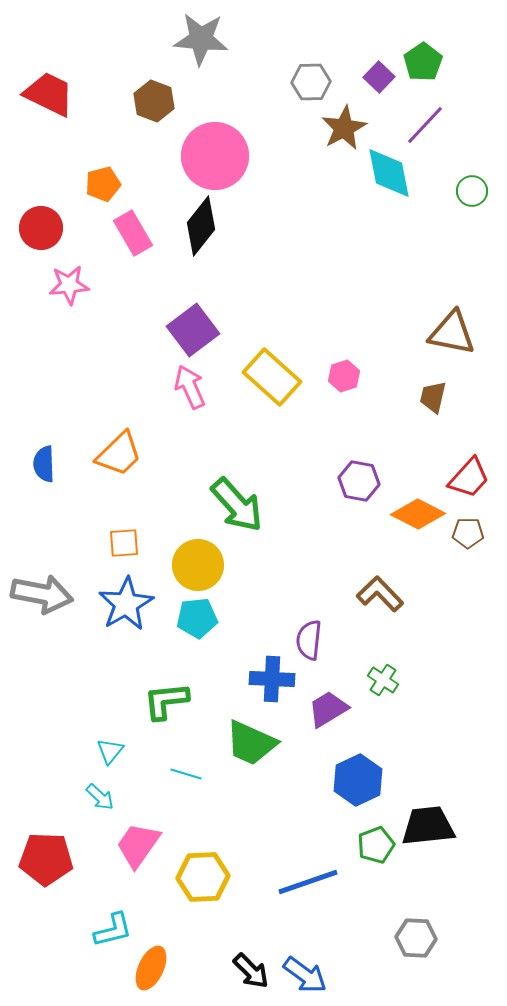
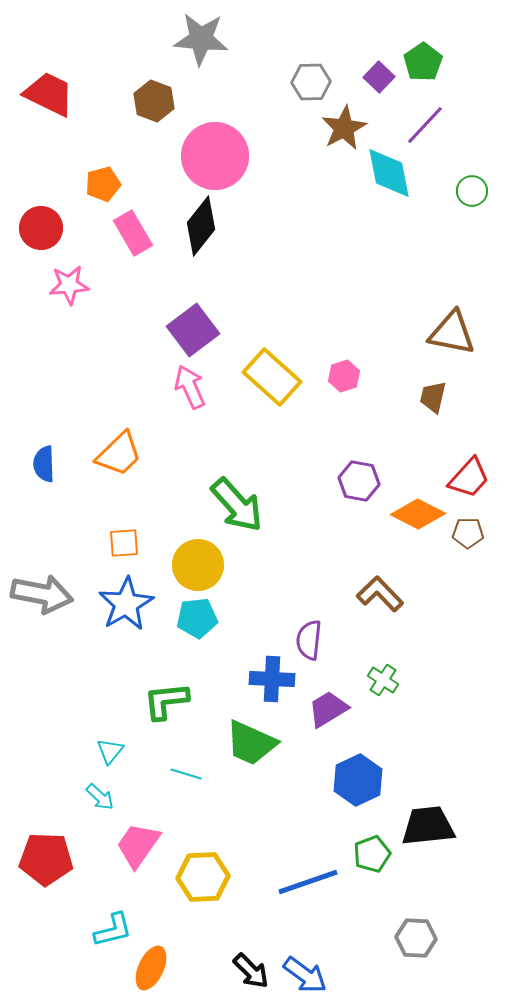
green pentagon at (376, 845): moved 4 px left, 9 px down
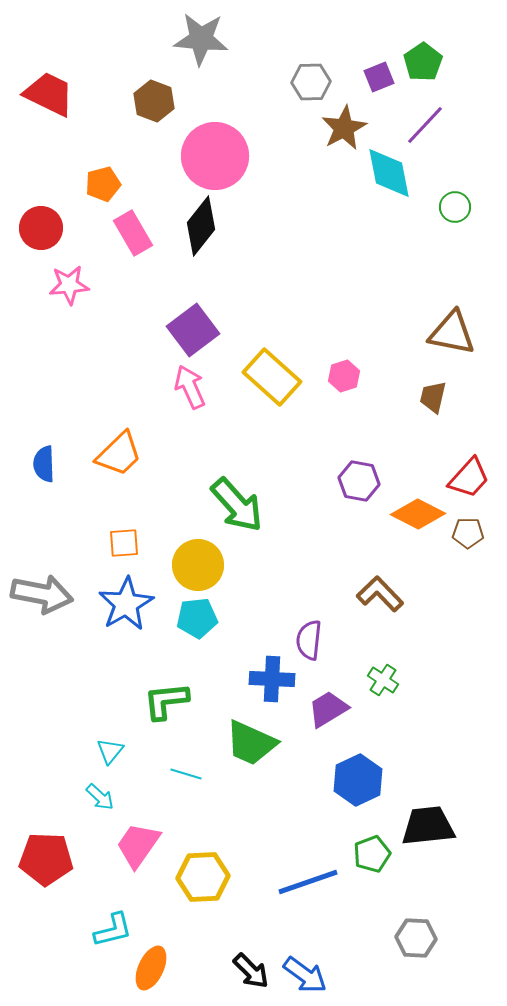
purple square at (379, 77): rotated 24 degrees clockwise
green circle at (472, 191): moved 17 px left, 16 px down
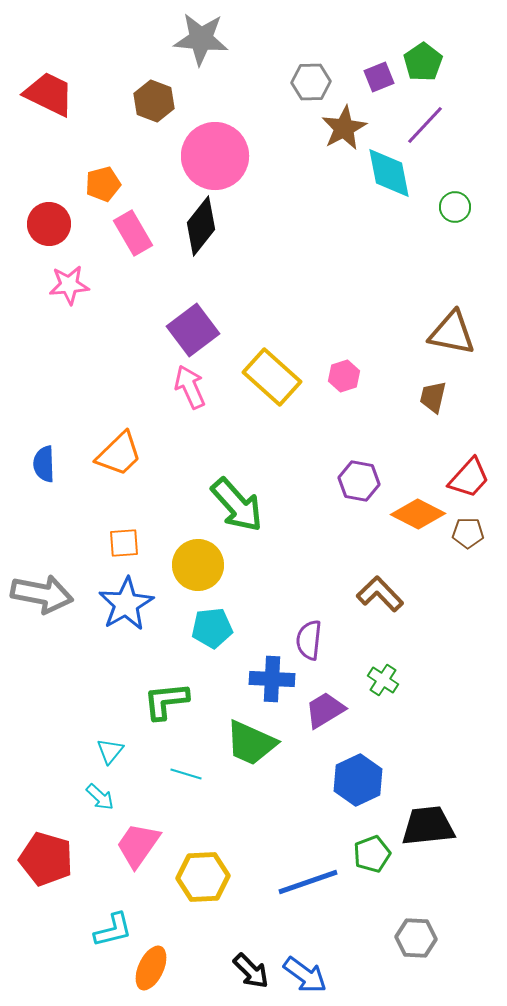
red circle at (41, 228): moved 8 px right, 4 px up
cyan pentagon at (197, 618): moved 15 px right, 10 px down
purple trapezoid at (328, 709): moved 3 px left, 1 px down
red pentagon at (46, 859): rotated 14 degrees clockwise
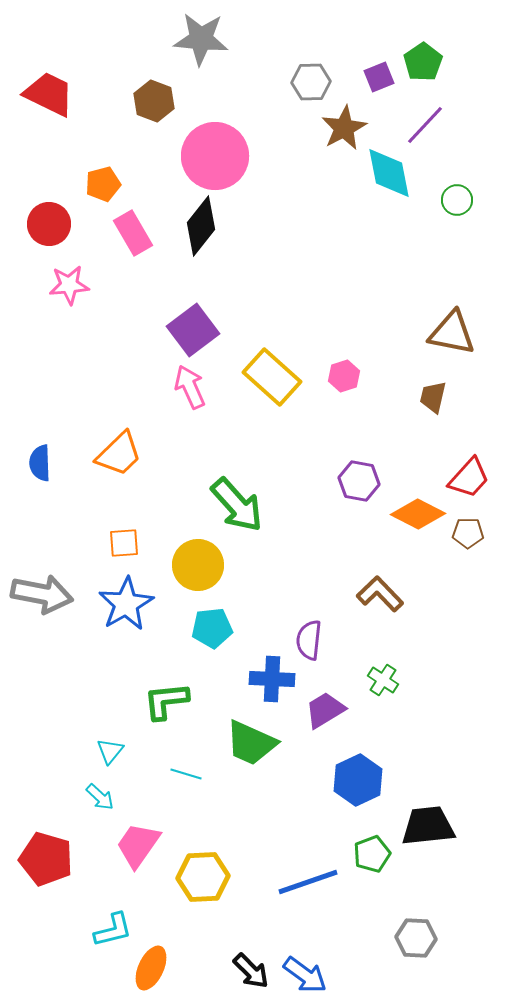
green circle at (455, 207): moved 2 px right, 7 px up
blue semicircle at (44, 464): moved 4 px left, 1 px up
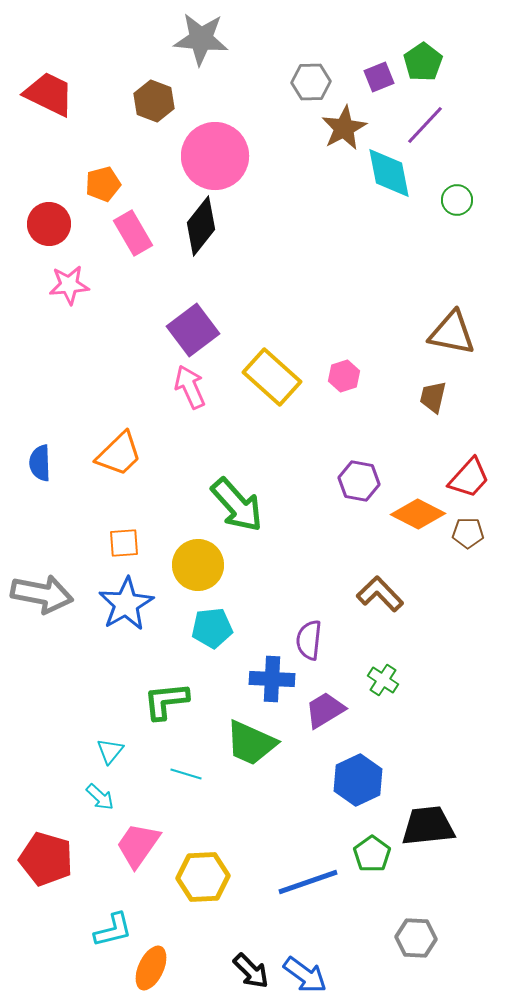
green pentagon at (372, 854): rotated 15 degrees counterclockwise
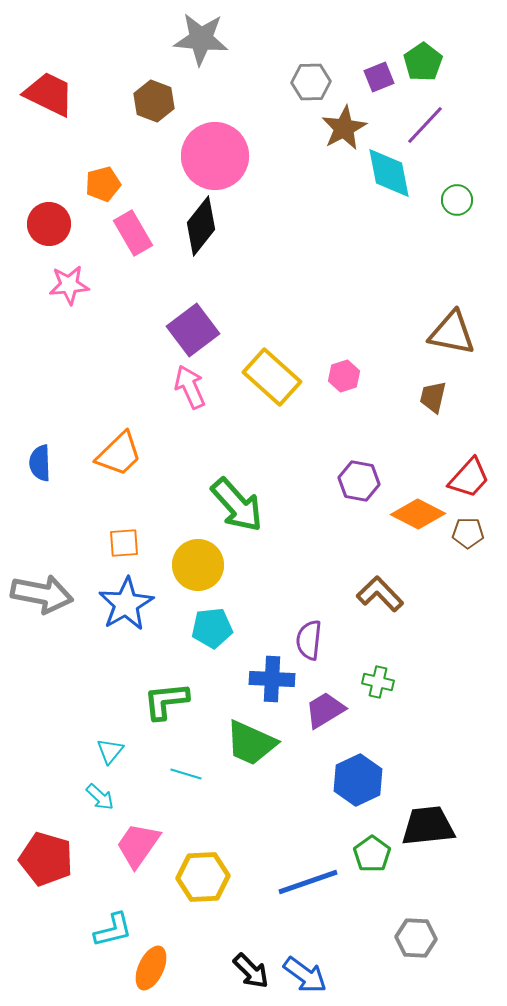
green cross at (383, 680): moved 5 px left, 2 px down; rotated 20 degrees counterclockwise
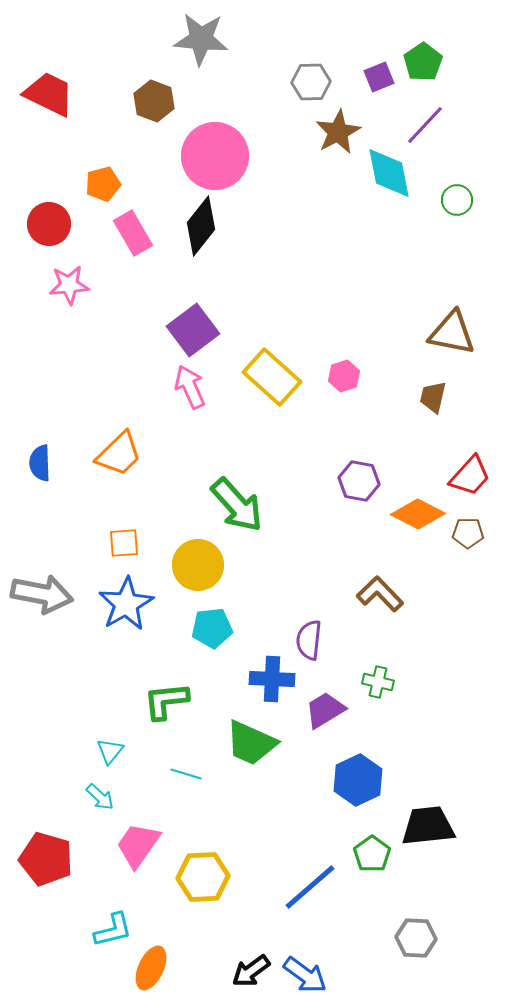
brown star at (344, 128): moved 6 px left, 4 px down
red trapezoid at (469, 478): moved 1 px right, 2 px up
blue line at (308, 882): moved 2 px right, 5 px down; rotated 22 degrees counterclockwise
black arrow at (251, 971): rotated 99 degrees clockwise
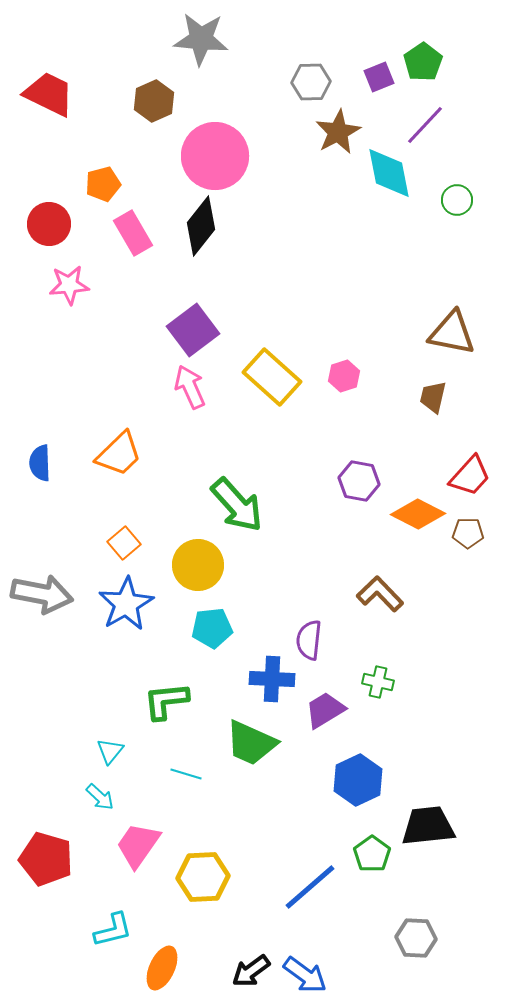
brown hexagon at (154, 101): rotated 15 degrees clockwise
orange square at (124, 543): rotated 36 degrees counterclockwise
orange ellipse at (151, 968): moved 11 px right
